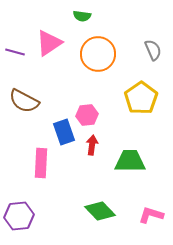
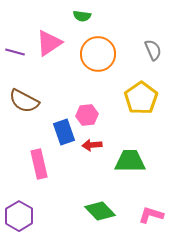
red arrow: rotated 102 degrees counterclockwise
pink rectangle: moved 2 px left, 1 px down; rotated 16 degrees counterclockwise
purple hexagon: rotated 24 degrees counterclockwise
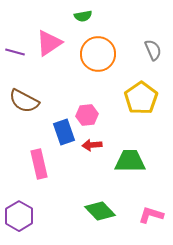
green semicircle: moved 1 px right; rotated 18 degrees counterclockwise
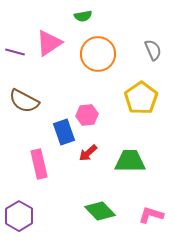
red arrow: moved 4 px left, 8 px down; rotated 36 degrees counterclockwise
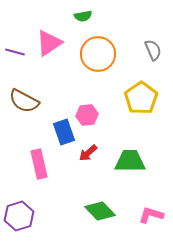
purple hexagon: rotated 12 degrees clockwise
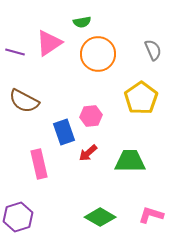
green semicircle: moved 1 px left, 6 px down
pink hexagon: moved 4 px right, 1 px down
green diamond: moved 6 px down; rotated 16 degrees counterclockwise
purple hexagon: moved 1 px left, 1 px down
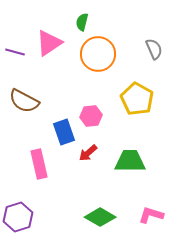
green semicircle: rotated 114 degrees clockwise
gray semicircle: moved 1 px right, 1 px up
yellow pentagon: moved 4 px left, 1 px down; rotated 8 degrees counterclockwise
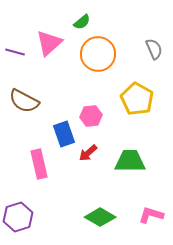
green semicircle: rotated 144 degrees counterclockwise
pink triangle: rotated 8 degrees counterclockwise
blue rectangle: moved 2 px down
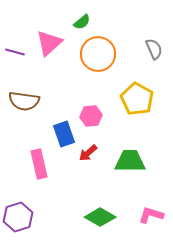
brown semicircle: rotated 20 degrees counterclockwise
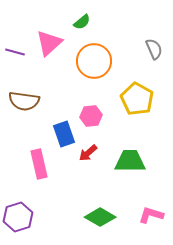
orange circle: moved 4 px left, 7 px down
